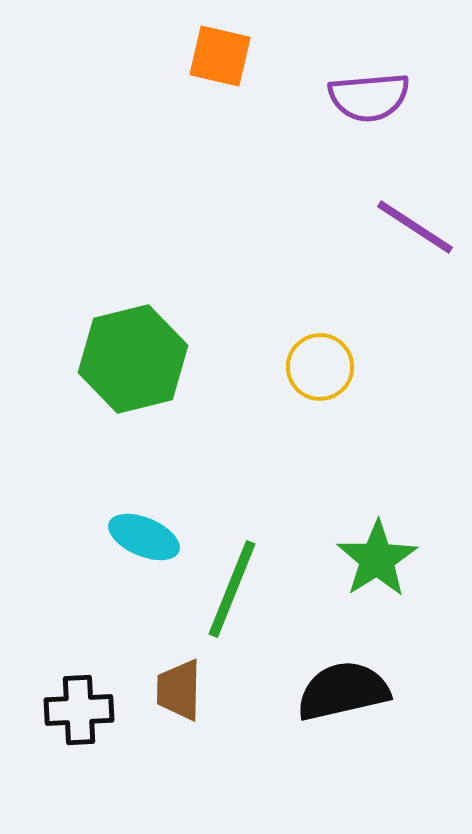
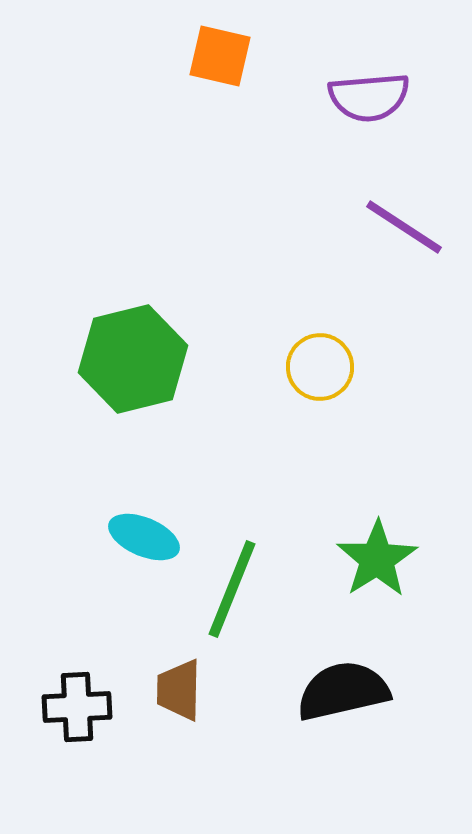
purple line: moved 11 px left
black cross: moved 2 px left, 3 px up
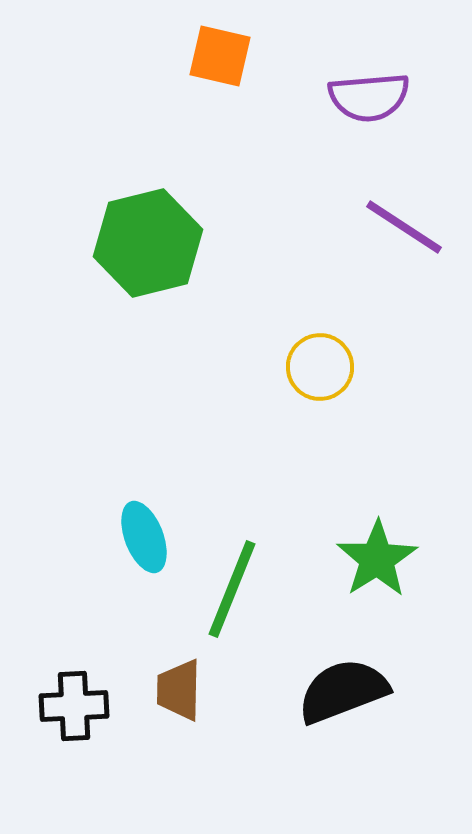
green hexagon: moved 15 px right, 116 px up
cyan ellipse: rotated 46 degrees clockwise
black semicircle: rotated 8 degrees counterclockwise
black cross: moved 3 px left, 1 px up
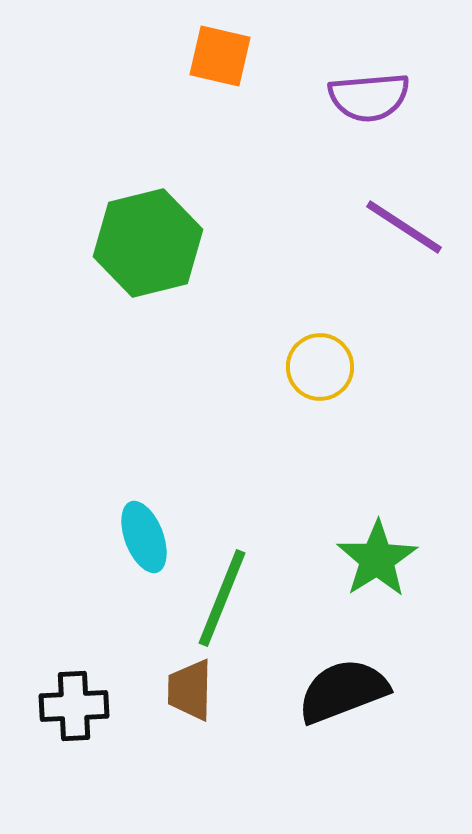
green line: moved 10 px left, 9 px down
brown trapezoid: moved 11 px right
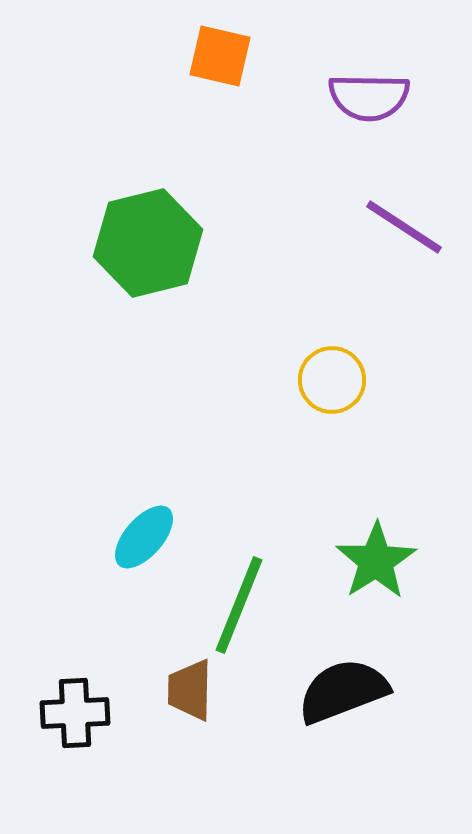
purple semicircle: rotated 6 degrees clockwise
yellow circle: moved 12 px right, 13 px down
cyan ellipse: rotated 62 degrees clockwise
green star: moved 1 px left, 2 px down
green line: moved 17 px right, 7 px down
black cross: moved 1 px right, 7 px down
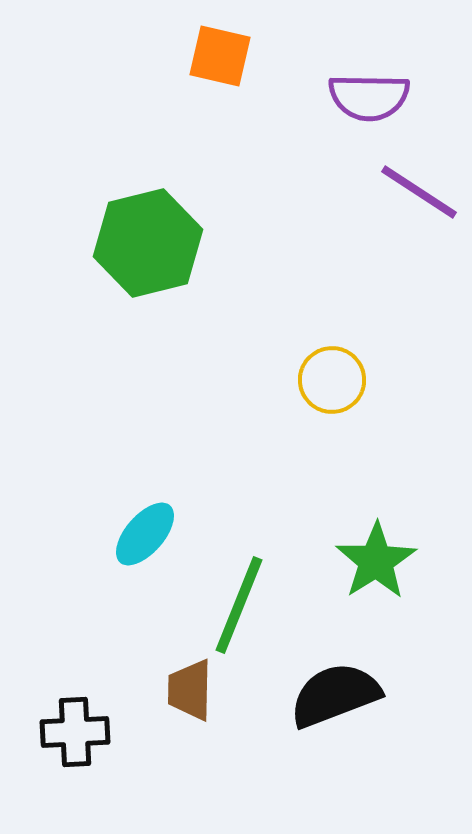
purple line: moved 15 px right, 35 px up
cyan ellipse: moved 1 px right, 3 px up
black semicircle: moved 8 px left, 4 px down
black cross: moved 19 px down
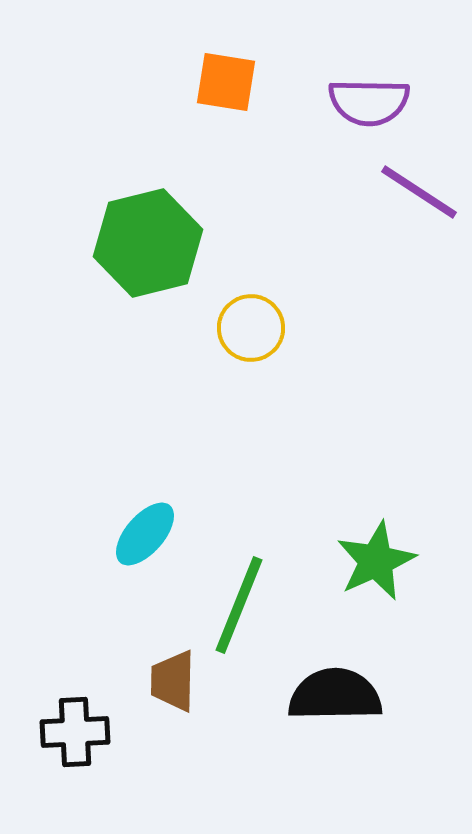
orange square: moved 6 px right, 26 px down; rotated 4 degrees counterclockwise
purple semicircle: moved 5 px down
yellow circle: moved 81 px left, 52 px up
green star: rotated 8 degrees clockwise
brown trapezoid: moved 17 px left, 9 px up
black semicircle: rotated 20 degrees clockwise
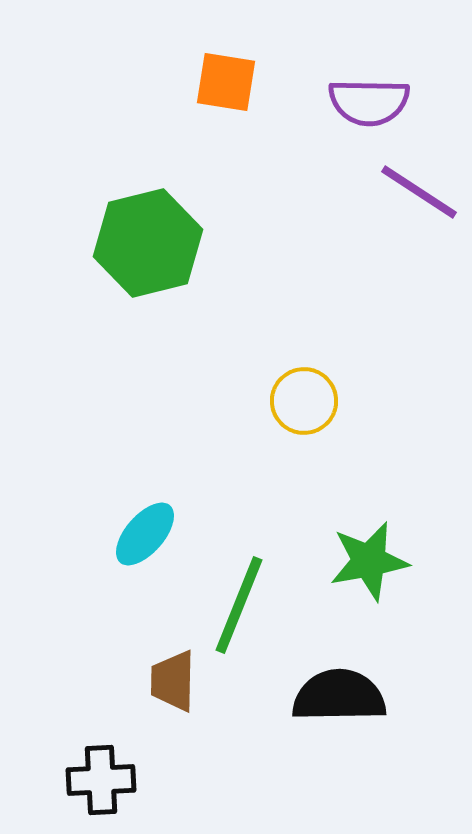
yellow circle: moved 53 px right, 73 px down
green star: moved 7 px left; rotated 14 degrees clockwise
black semicircle: moved 4 px right, 1 px down
black cross: moved 26 px right, 48 px down
